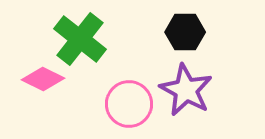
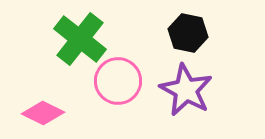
black hexagon: moved 3 px right, 1 px down; rotated 12 degrees clockwise
pink diamond: moved 34 px down
pink circle: moved 11 px left, 23 px up
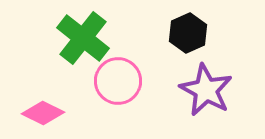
black hexagon: rotated 24 degrees clockwise
green cross: moved 3 px right, 1 px up
purple star: moved 20 px right
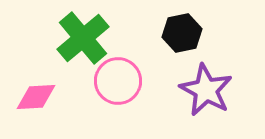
black hexagon: moved 6 px left; rotated 12 degrees clockwise
green cross: rotated 12 degrees clockwise
pink diamond: moved 7 px left, 16 px up; rotated 30 degrees counterclockwise
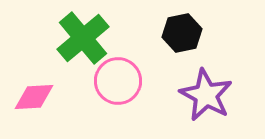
purple star: moved 5 px down
pink diamond: moved 2 px left
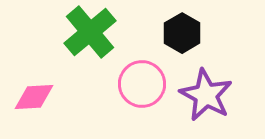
black hexagon: rotated 18 degrees counterclockwise
green cross: moved 7 px right, 6 px up
pink circle: moved 24 px right, 3 px down
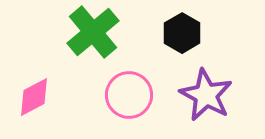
green cross: moved 3 px right
pink circle: moved 13 px left, 11 px down
pink diamond: rotated 24 degrees counterclockwise
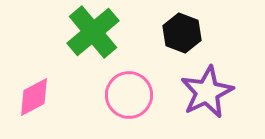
black hexagon: rotated 9 degrees counterclockwise
purple star: moved 1 px right, 3 px up; rotated 18 degrees clockwise
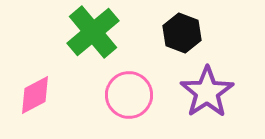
purple star: rotated 8 degrees counterclockwise
pink diamond: moved 1 px right, 2 px up
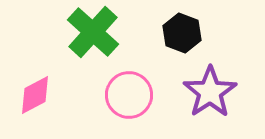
green cross: rotated 8 degrees counterclockwise
purple star: moved 3 px right
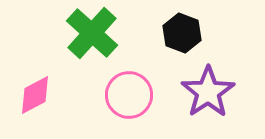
green cross: moved 1 px left, 1 px down
purple star: moved 2 px left
